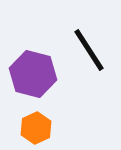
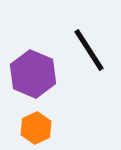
purple hexagon: rotated 9 degrees clockwise
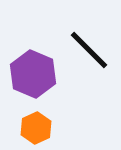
black line: rotated 12 degrees counterclockwise
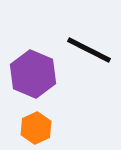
black line: rotated 18 degrees counterclockwise
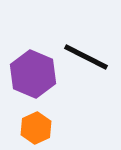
black line: moved 3 px left, 7 px down
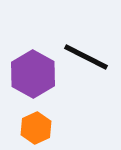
purple hexagon: rotated 6 degrees clockwise
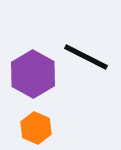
orange hexagon: rotated 12 degrees counterclockwise
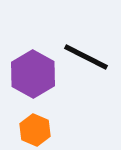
orange hexagon: moved 1 px left, 2 px down
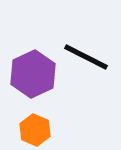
purple hexagon: rotated 6 degrees clockwise
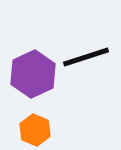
black line: rotated 45 degrees counterclockwise
